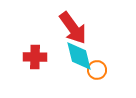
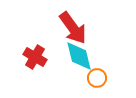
red cross: rotated 30 degrees clockwise
orange circle: moved 8 px down
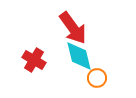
red cross: moved 1 px left, 3 px down
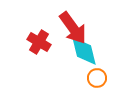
cyan diamond: moved 5 px right, 5 px up
red cross: moved 5 px right, 18 px up
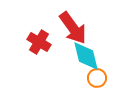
cyan diamond: moved 2 px right, 5 px down
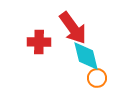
red cross: rotated 30 degrees counterclockwise
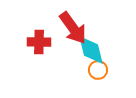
cyan diamond: moved 5 px right, 6 px up
orange circle: moved 1 px right, 8 px up
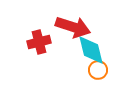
red arrow: moved 1 px up; rotated 36 degrees counterclockwise
red cross: rotated 15 degrees counterclockwise
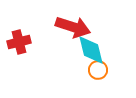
red cross: moved 20 px left
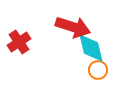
red cross: rotated 20 degrees counterclockwise
cyan diamond: moved 2 px up
